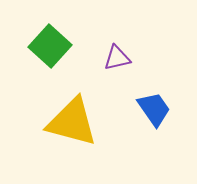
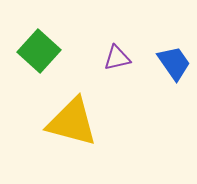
green square: moved 11 px left, 5 px down
blue trapezoid: moved 20 px right, 46 px up
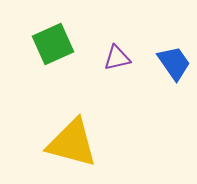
green square: moved 14 px right, 7 px up; rotated 24 degrees clockwise
yellow triangle: moved 21 px down
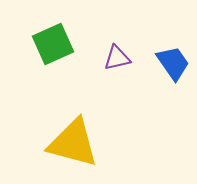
blue trapezoid: moved 1 px left
yellow triangle: moved 1 px right
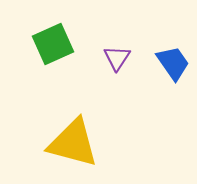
purple triangle: rotated 44 degrees counterclockwise
